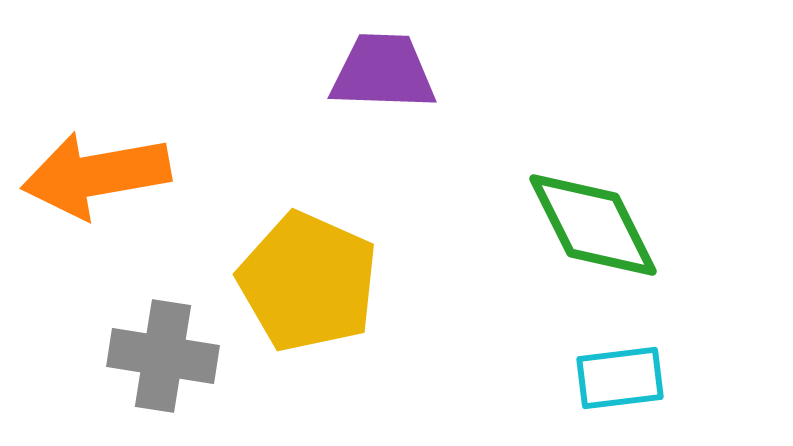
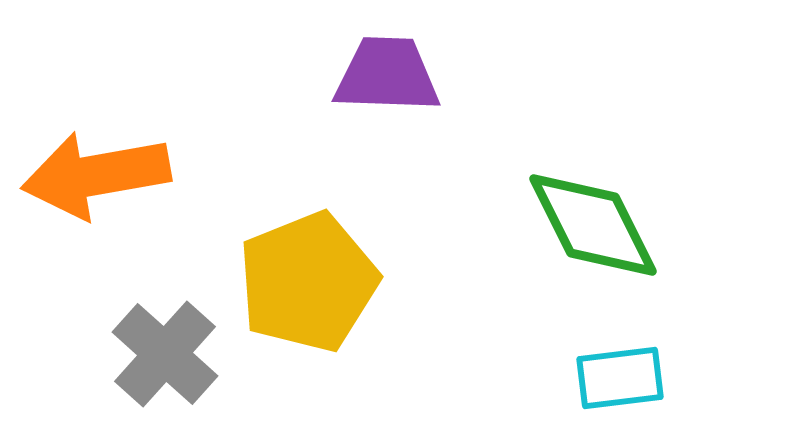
purple trapezoid: moved 4 px right, 3 px down
yellow pentagon: rotated 26 degrees clockwise
gray cross: moved 2 px right, 2 px up; rotated 33 degrees clockwise
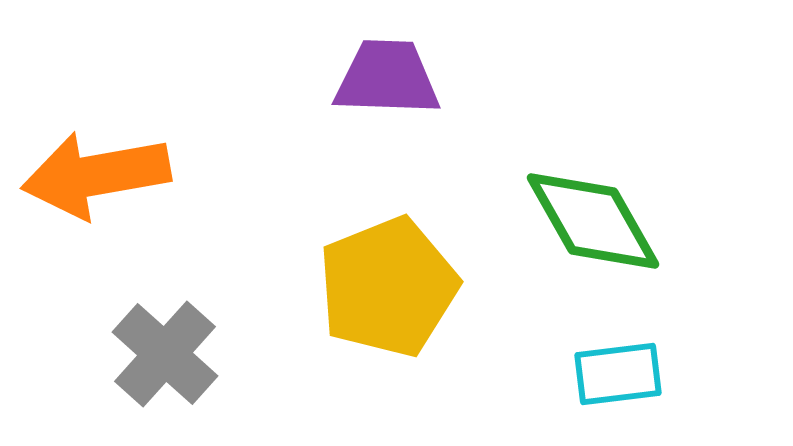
purple trapezoid: moved 3 px down
green diamond: moved 4 px up; rotated 3 degrees counterclockwise
yellow pentagon: moved 80 px right, 5 px down
cyan rectangle: moved 2 px left, 4 px up
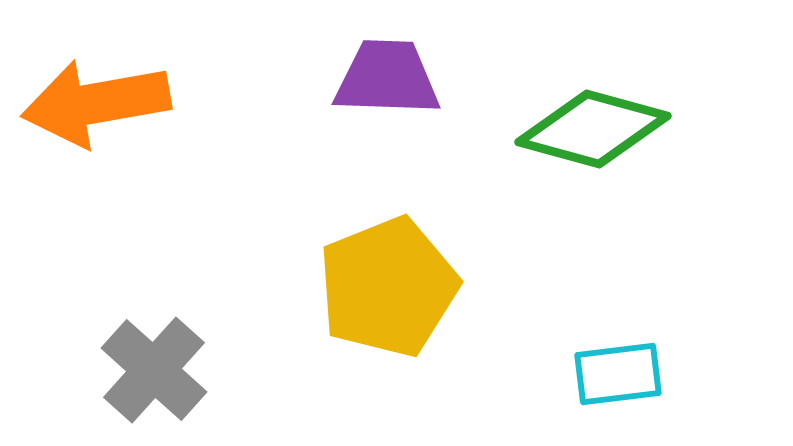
orange arrow: moved 72 px up
green diamond: moved 92 px up; rotated 45 degrees counterclockwise
gray cross: moved 11 px left, 16 px down
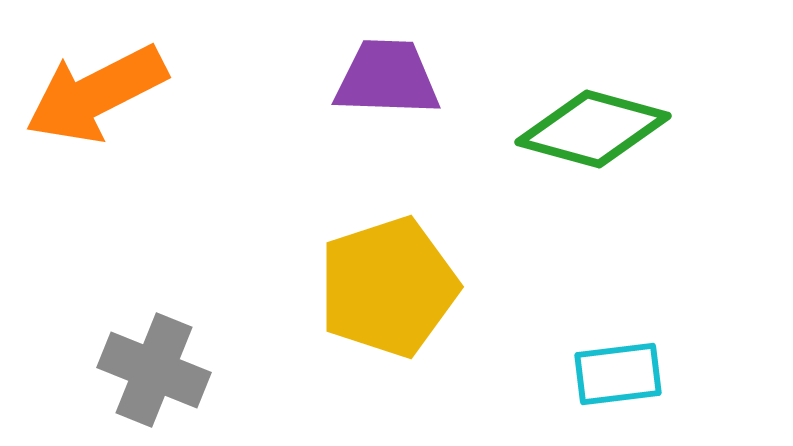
orange arrow: moved 9 px up; rotated 17 degrees counterclockwise
yellow pentagon: rotated 4 degrees clockwise
gray cross: rotated 20 degrees counterclockwise
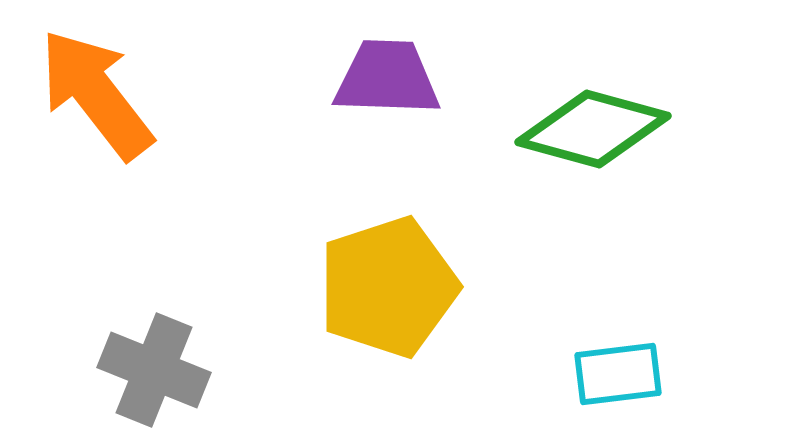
orange arrow: rotated 79 degrees clockwise
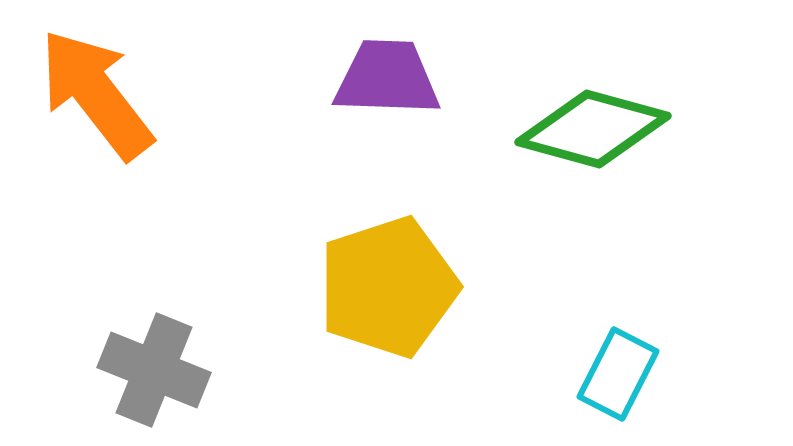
cyan rectangle: rotated 56 degrees counterclockwise
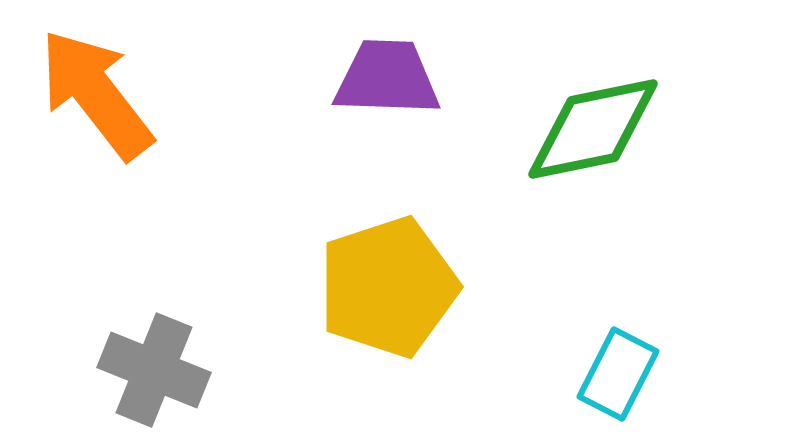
green diamond: rotated 27 degrees counterclockwise
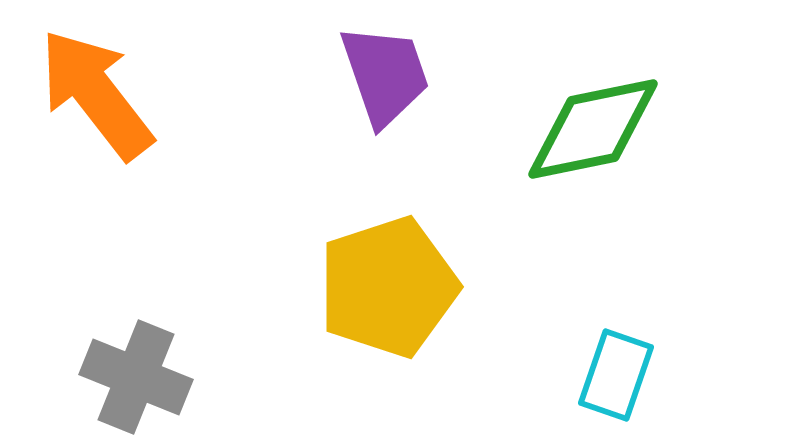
purple trapezoid: moved 2 px left, 3 px up; rotated 69 degrees clockwise
gray cross: moved 18 px left, 7 px down
cyan rectangle: moved 2 px left, 1 px down; rotated 8 degrees counterclockwise
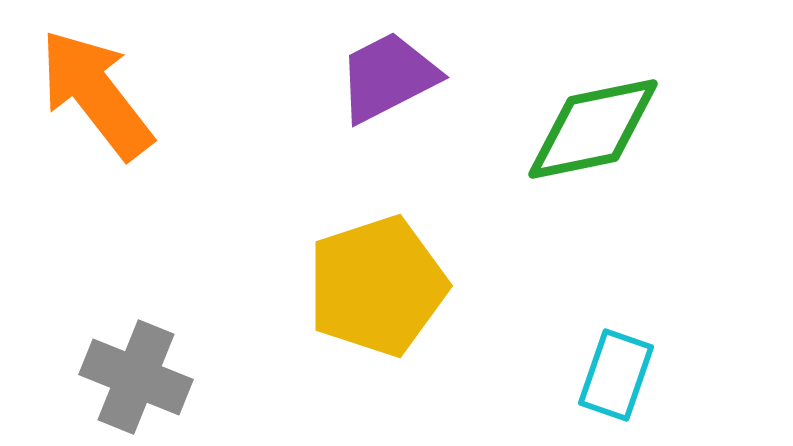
purple trapezoid: moved 3 px right, 2 px down; rotated 98 degrees counterclockwise
yellow pentagon: moved 11 px left, 1 px up
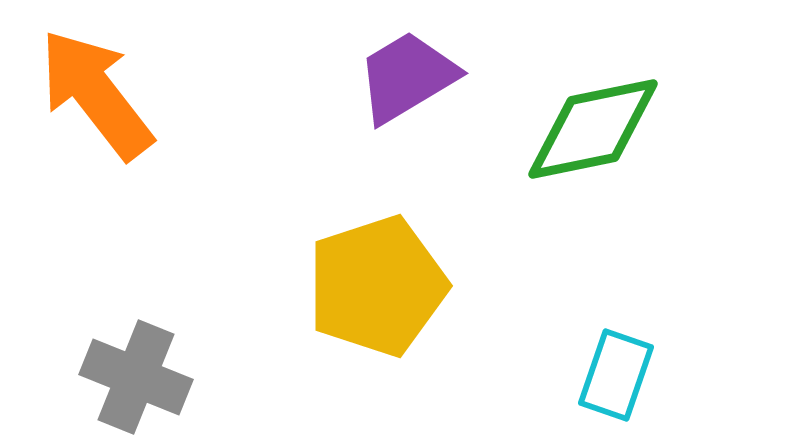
purple trapezoid: moved 19 px right; rotated 4 degrees counterclockwise
